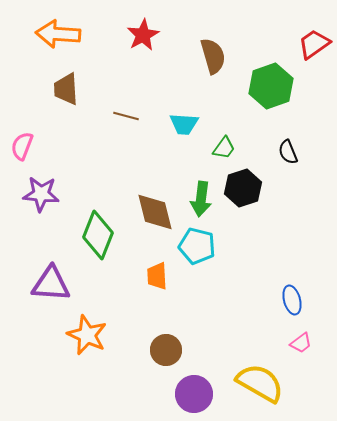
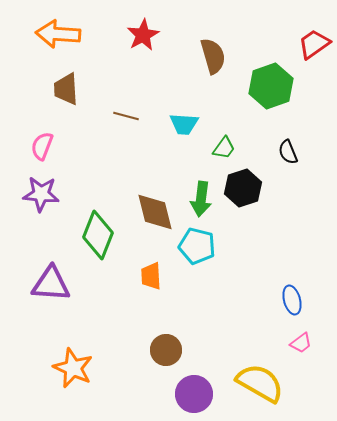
pink semicircle: moved 20 px right
orange trapezoid: moved 6 px left
orange star: moved 14 px left, 33 px down
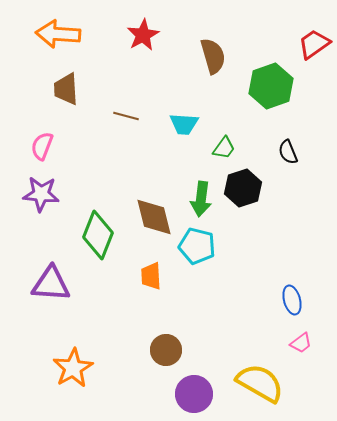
brown diamond: moved 1 px left, 5 px down
orange star: rotated 18 degrees clockwise
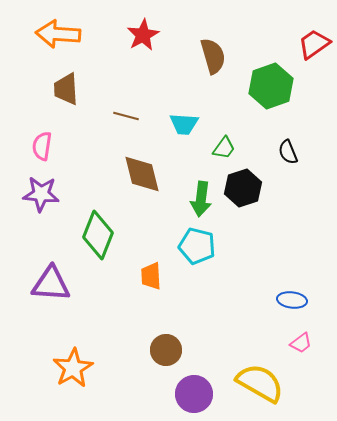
pink semicircle: rotated 12 degrees counterclockwise
brown diamond: moved 12 px left, 43 px up
blue ellipse: rotated 68 degrees counterclockwise
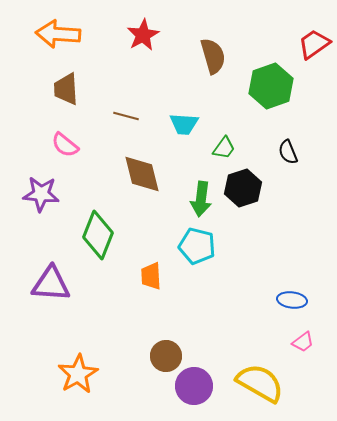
pink semicircle: moved 23 px right, 1 px up; rotated 60 degrees counterclockwise
pink trapezoid: moved 2 px right, 1 px up
brown circle: moved 6 px down
orange star: moved 5 px right, 6 px down
purple circle: moved 8 px up
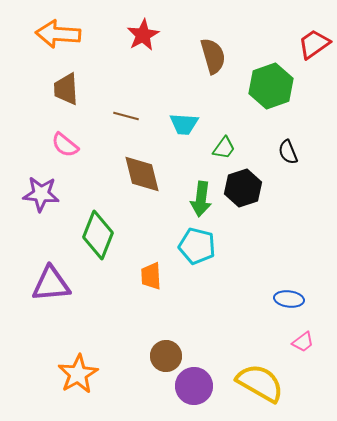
purple triangle: rotated 9 degrees counterclockwise
blue ellipse: moved 3 px left, 1 px up
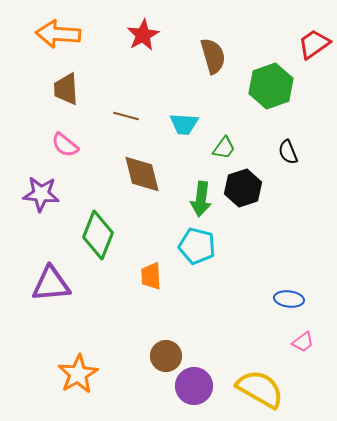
yellow semicircle: moved 6 px down
